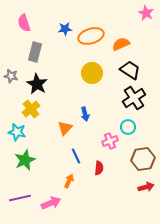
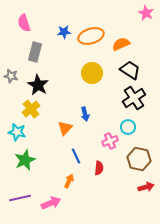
blue star: moved 1 px left, 3 px down
black star: moved 1 px right, 1 px down
brown hexagon: moved 4 px left; rotated 20 degrees clockwise
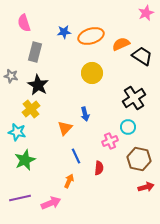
pink star: rotated 21 degrees clockwise
black trapezoid: moved 12 px right, 14 px up
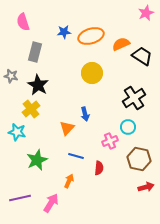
pink semicircle: moved 1 px left, 1 px up
orange triangle: moved 2 px right
blue line: rotated 49 degrees counterclockwise
green star: moved 12 px right
pink arrow: rotated 36 degrees counterclockwise
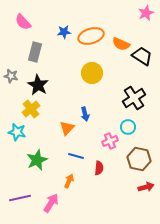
pink semicircle: rotated 24 degrees counterclockwise
orange semicircle: rotated 132 degrees counterclockwise
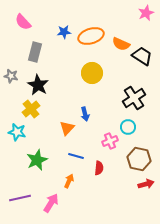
red arrow: moved 3 px up
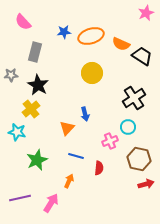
gray star: moved 1 px up; rotated 16 degrees counterclockwise
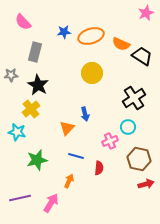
green star: rotated 10 degrees clockwise
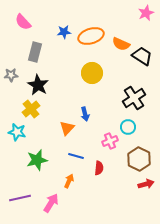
brown hexagon: rotated 15 degrees clockwise
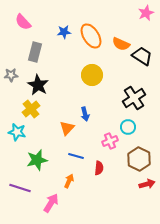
orange ellipse: rotated 75 degrees clockwise
yellow circle: moved 2 px down
red arrow: moved 1 px right
purple line: moved 10 px up; rotated 30 degrees clockwise
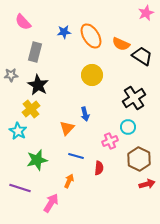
cyan star: moved 1 px right, 1 px up; rotated 18 degrees clockwise
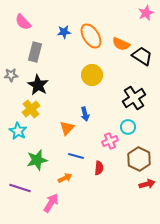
orange arrow: moved 4 px left, 3 px up; rotated 40 degrees clockwise
